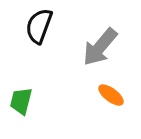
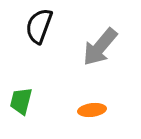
orange ellipse: moved 19 px left, 15 px down; rotated 44 degrees counterclockwise
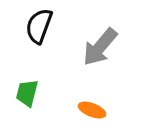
green trapezoid: moved 6 px right, 8 px up
orange ellipse: rotated 28 degrees clockwise
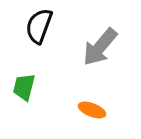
green trapezoid: moved 3 px left, 6 px up
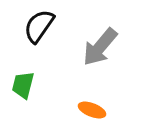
black semicircle: rotated 15 degrees clockwise
green trapezoid: moved 1 px left, 2 px up
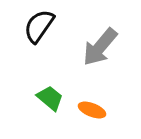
green trapezoid: moved 27 px right, 13 px down; rotated 116 degrees clockwise
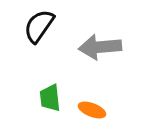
gray arrow: rotated 45 degrees clockwise
green trapezoid: rotated 136 degrees counterclockwise
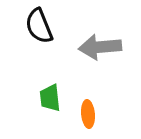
black semicircle: rotated 57 degrees counterclockwise
orange ellipse: moved 4 px left, 4 px down; rotated 64 degrees clockwise
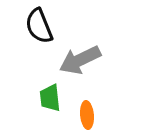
gray arrow: moved 20 px left, 13 px down; rotated 21 degrees counterclockwise
orange ellipse: moved 1 px left, 1 px down
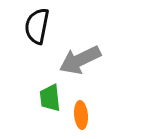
black semicircle: moved 2 px left; rotated 33 degrees clockwise
orange ellipse: moved 6 px left
